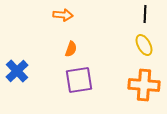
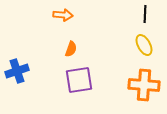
blue cross: rotated 25 degrees clockwise
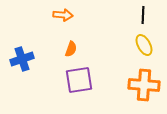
black line: moved 2 px left, 1 px down
blue cross: moved 5 px right, 12 px up
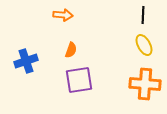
orange semicircle: moved 1 px down
blue cross: moved 4 px right, 2 px down
orange cross: moved 1 px right, 1 px up
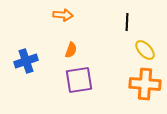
black line: moved 16 px left, 7 px down
yellow ellipse: moved 1 px right, 5 px down; rotated 15 degrees counterclockwise
